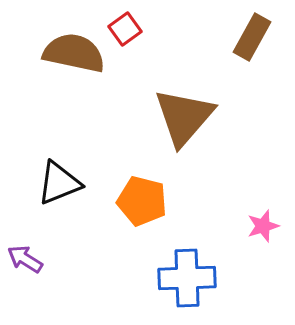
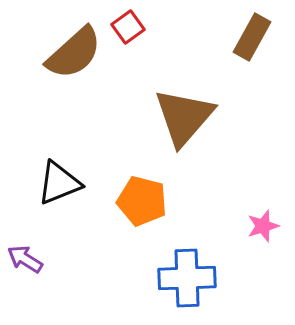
red square: moved 3 px right, 2 px up
brown semicircle: rotated 126 degrees clockwise
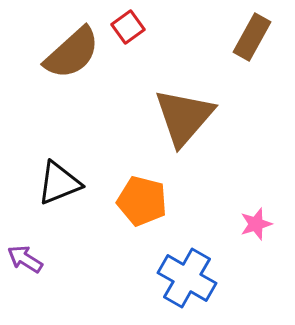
brown semicircle: moved 2 px left
pink star: moved 7 px left, 2 px up
blue cross: rotated 32 degrees clockwise
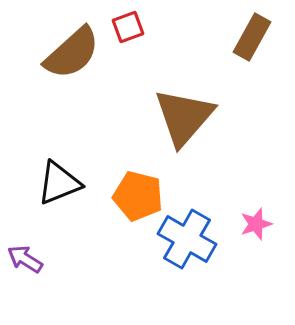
red square: rotated 16 degrees clockwise
orange pentagon: moved 4 px left, 5 px up
blue cross: moved 39 px up
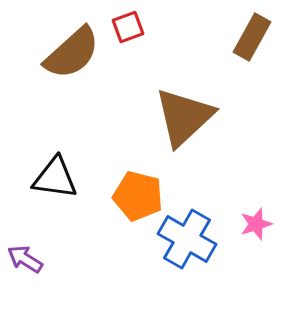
brown triangle: rotated 6 degrees clockwise
black triangle: moved 4 px left, 5 px up; rotated 30 degrees clockwise
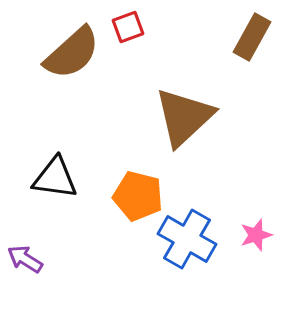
pink star: moved 11 px down
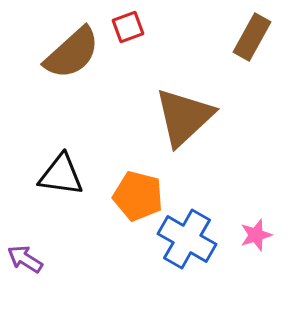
black triangle: moved 6 px right, 3 px up
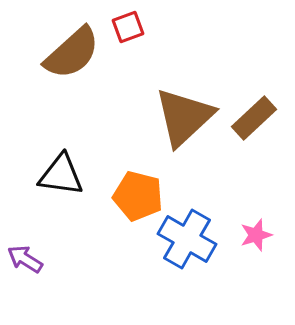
brown rectangle: moved 2 px right, 81 px down; rotated 18 degrees clockwise
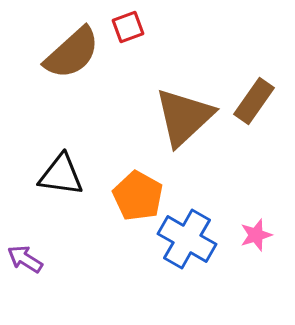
brown rectangle: moved 17 px up; rotated 12 degrees counterclockwise
orange pentagon: rotated 15 degrees clockwise
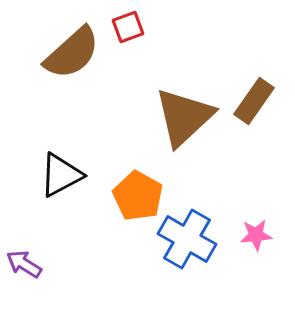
black triangle: rotated 36 degrees counterclockwise
pink star: rotated 12 degrees clockwise
purple arrow: moved 1 px left, 5 px down
